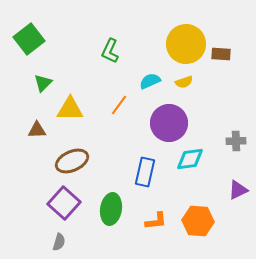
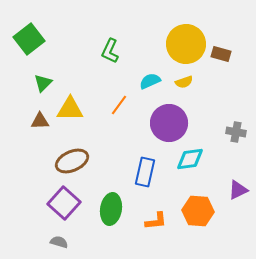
brown rectangle: rotated 12 degrees clockwise
brown triangle: moved 3 px right, 9 px up
gray cross: moved 9 px up; rotated 12 degrees clockwise
orange hexagon: moved 10 px up
gray semicircle: rotated 90 degrees counterclockwise
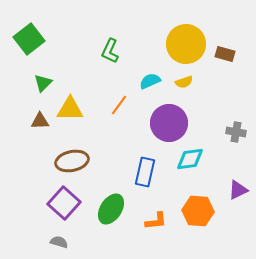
brown rectangle: moved 4 px right
brown ellipse: rotated 12 degrees clockwise
green ellipse: rotated 24 degrees clockwise
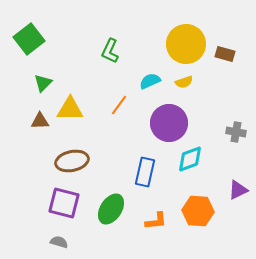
cyan diamond: rotated 12 degrees counterclockwise
purple square: rotated 28 degrees counterclockwise
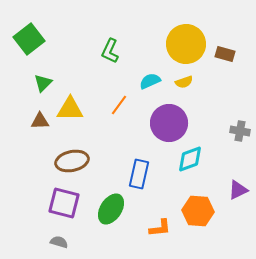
gray cross: moved 4 px right, 1 px up
blue rectangle: moved 6 px left, 2 px down
orange L-shape: moved 4 px right, 7 px down
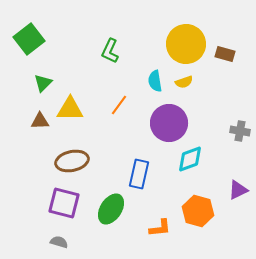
cyan semicircle: moved 5 px right; rotated 75 degrees counterclockwise
orange hexagon: rotated 12 degrees clockwise
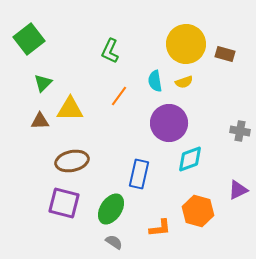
orange line: moved 9 px up
gray semicircle: moved 55 px right; rotated 18 degrees clockwise
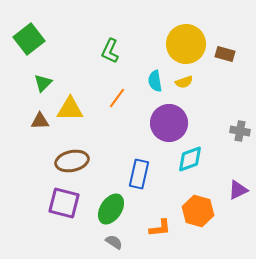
orange line: moved 2 px left, 2 px down
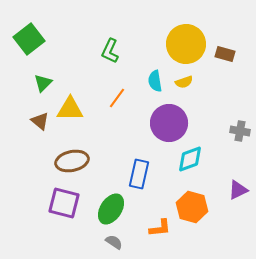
brown triangle: rotated 42 degrees clockwise
orange hexagon: moved 6 px left, 4 px up
